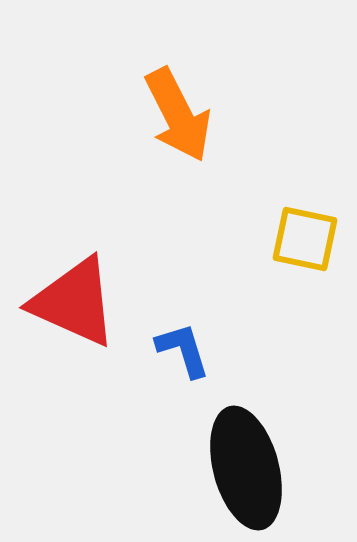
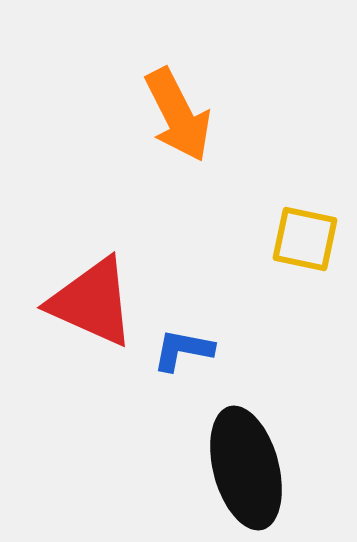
red triangle: moved 18 px right
blue L-shape: rotated 62 degrees counterclockwise
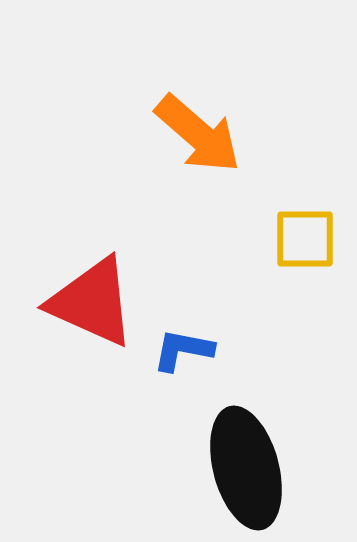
orange arrow: moved 20 px right, 19 px down; rotated 22 degrees counterclockwise
yellow square: rotated 12 degrees counterclockwise
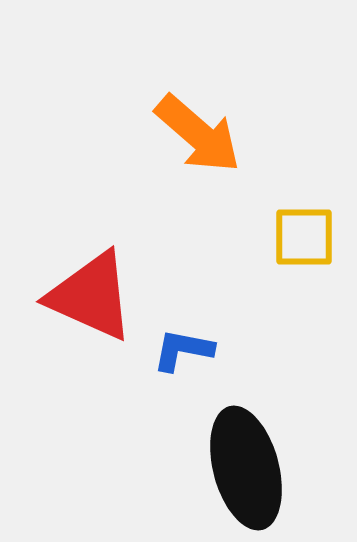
yellow square: moved 1 px left, 2 px up
red triangle: moved 1 px left, 6 px up
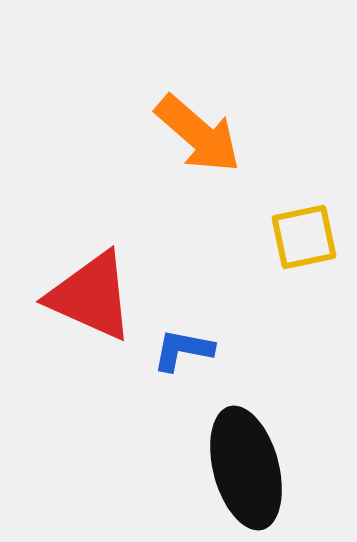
yellow square: rotated 12 degrees counterclockwise
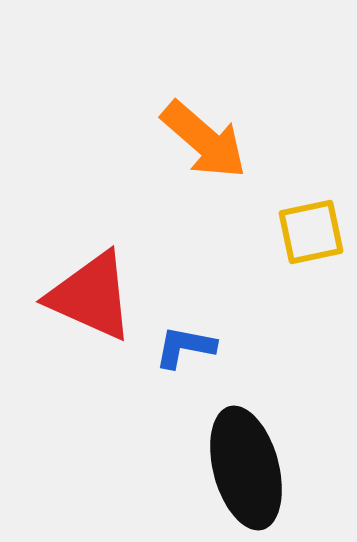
orange arrow: moved 6 px right, 6 px down
yellow square: moved 7 px right, 5 px up
blue L-shape: moved 2 px right, 3 px up
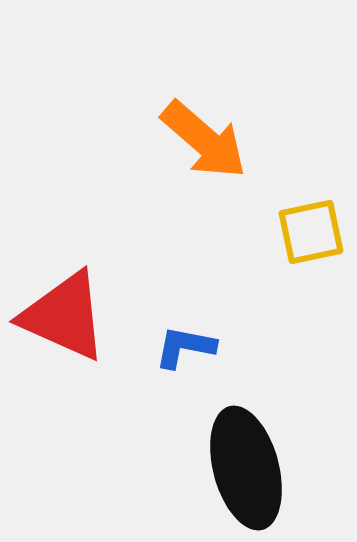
red triangle: moved 27 px left, 20 px down
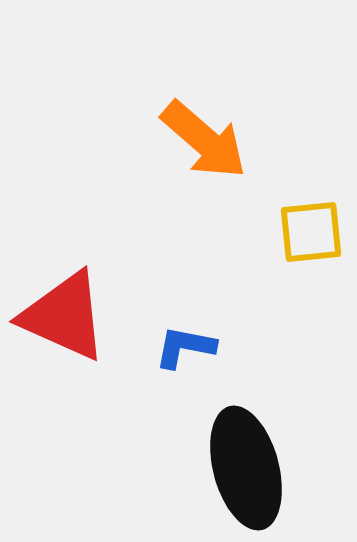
yellow square: rotated 6 degrees clockwise
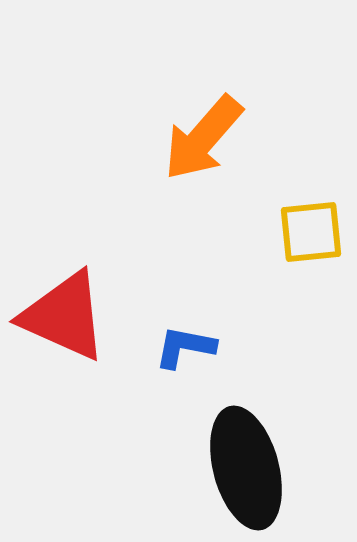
orange arrow: moved 1 px left, 2 px up; rotated 90 degrees clockwise
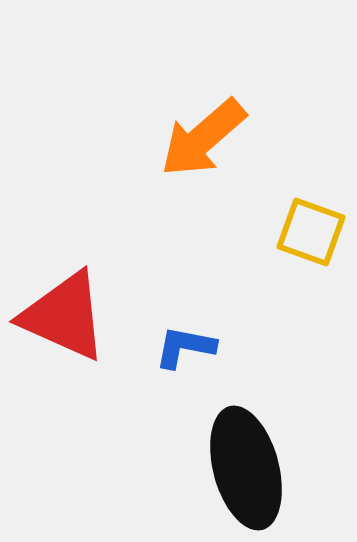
orange arrow: rotated 8 degrees clockwise
yellow square: rotated 26 degrees clockwise
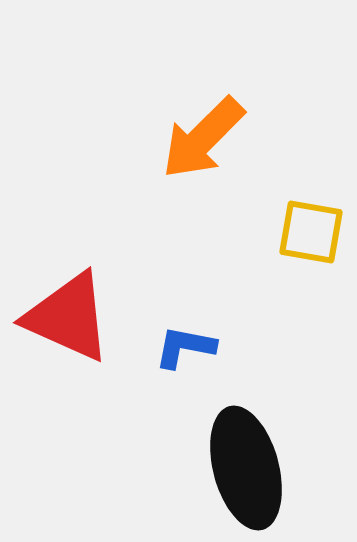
orange arrow: rotated 4 degrees counterclockwise
yellow square: rotated 10 degrees counterclockwise
red triangle: moved 4 px right, 1 px down
